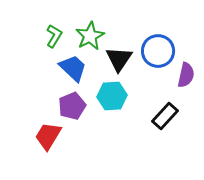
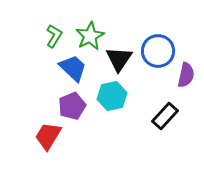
cyan hexagon: rotated 8 degrees counterclockwise
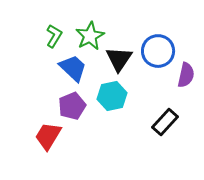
black rectangle: moved 6 px down
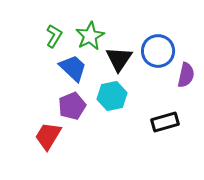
black rectangle: rotated 32 degrees clockwise
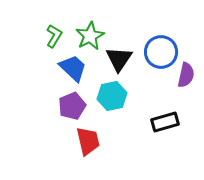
blue circle: moved 3 px right, 1 px down
red trapezoid: moved 40 px right, 5 px down; rotated 136 degrees clockwise
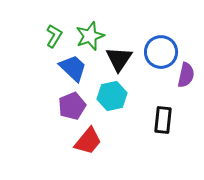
green star: rotated 8 degrees clockwise
black rectangle: moved 2 px left, 2 px up; rotated 68 degrees counterclockwise
red trapezoid: rotated 52 degrees clockwise
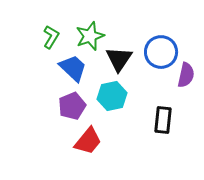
green L-shape: moved 3 px left, 1 px down
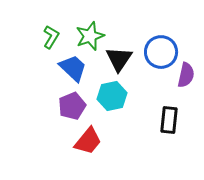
black rectangle: moved 6 px right
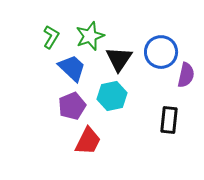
blue trapezoid: moved 1 px left
red trapezoid: rotated 12 degrees counterclockwise
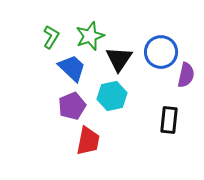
red trapezoid: rotated 16 degrees counterclockwise
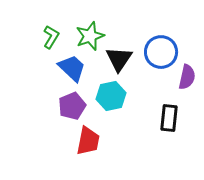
purple semicircle: moved 1 px right, 2 px down
cyan hexagon: moved 1 px left
black rectangle: moved 2 px up
